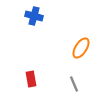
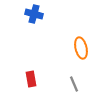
blue cross: moved 2 px up
orange ellipse: rotated 45 degrees counterclockwise
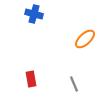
orange ellipse: moved 4 px right, 9 px up; rotated 60 degrees clockwise
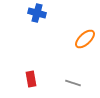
blue cross: moved 3 px right, 1 px up
gray line: moved 1 px left, 1 px up; rotated 49 degrees counterclockwise
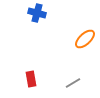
gray line: rotated 49 degrees counterclockwise
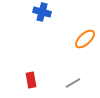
blue cross: moved 5 px right, 1 px up
red rectangle: moved 1 px down
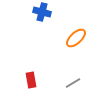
orange ellipse: moved 9 px left, 1 px up
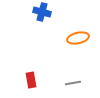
orange ellipse: moved 2 px right; rotated 30 degrees clockwise
gray line: rotated 21 degrees clockwise
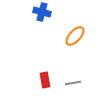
orange ellipse: moved 3 px left, 2 px up; rotated 35 degrees counterclockwise
red rectangle: moved 14 px right
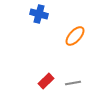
blue cross: moved 3 px left, 2 px down
red rectangle: moved 1 px right, 1 px down; rotated 56 degrees clockwise
